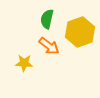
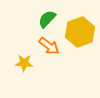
green semicircle: rotated 30 degrees clockwise
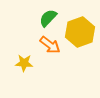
green semicircle: moved 1 px right, 1 px up
orange arrow: moved 1 px right, 1 px up
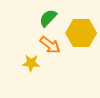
yellow hexagon: moved 1 px right, 1 px down; rotated 20 degrees clockwise
yellow star: moved 7 px right
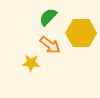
green semicircle: moved 1 px up
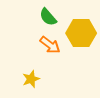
green semicircle: rotated 84 degrees counterclockwise
yellow star: moved 16 px down; rotated 24 degrees counterclockwise
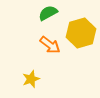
green semicircle: moved 4 px up; rotated 102 degrees clockwise
yellow hexagon: rotated 16 degrees counterclockwise
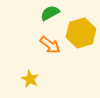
green semicircle: moved 2 px right
yellow star: moved 1 px left; rotated 24 degrees counterclockwise
